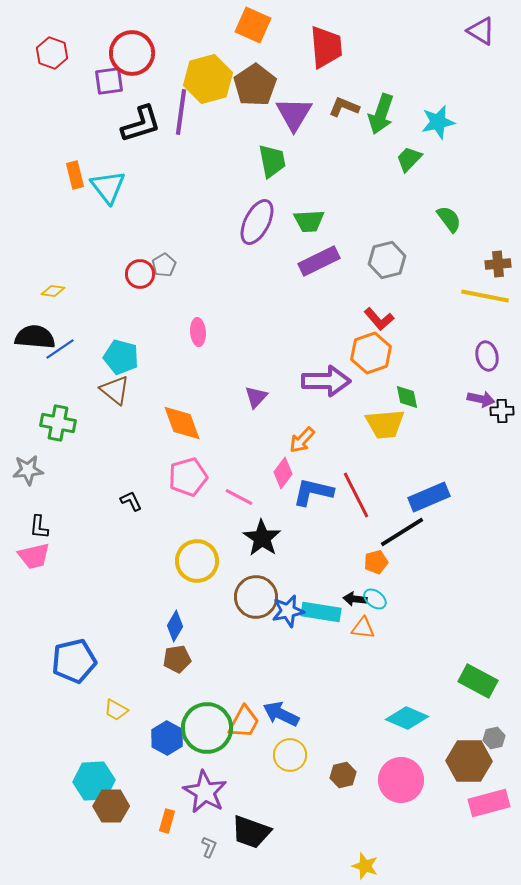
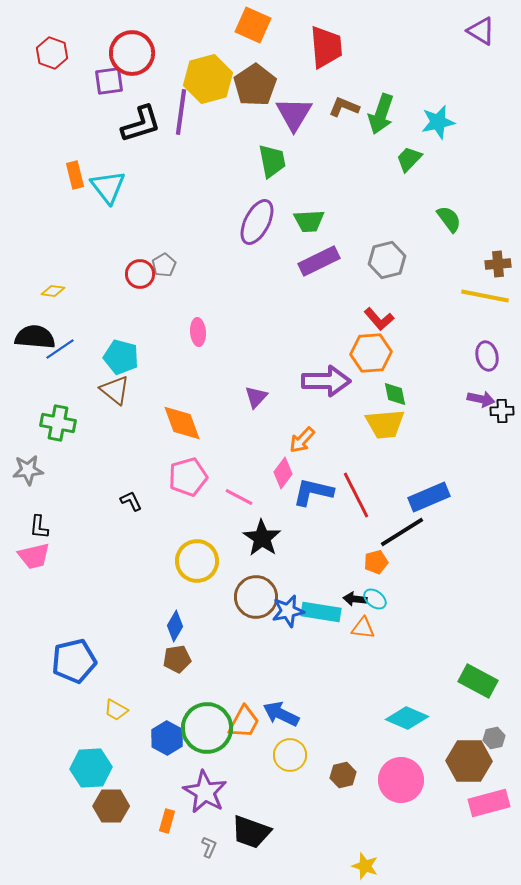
orange hexagon at (371, 353): rotated 15 degrees clockwise
green diamond at (407, 397): moved 12 px left, 3 px up
cyan hexagon at (94, 781): moved 3 px left, 13 px up
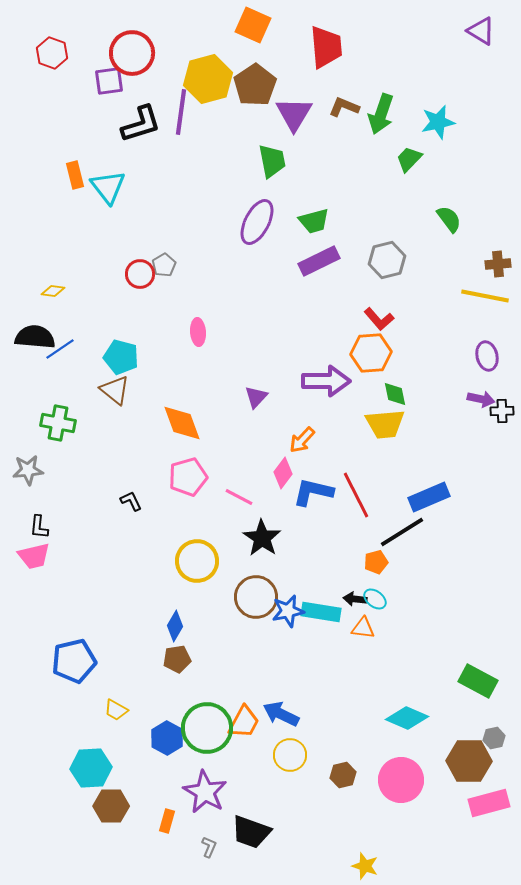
green trapezoid at (309, 221): moved 5 px right; rotated 12 degrees counterclockwise
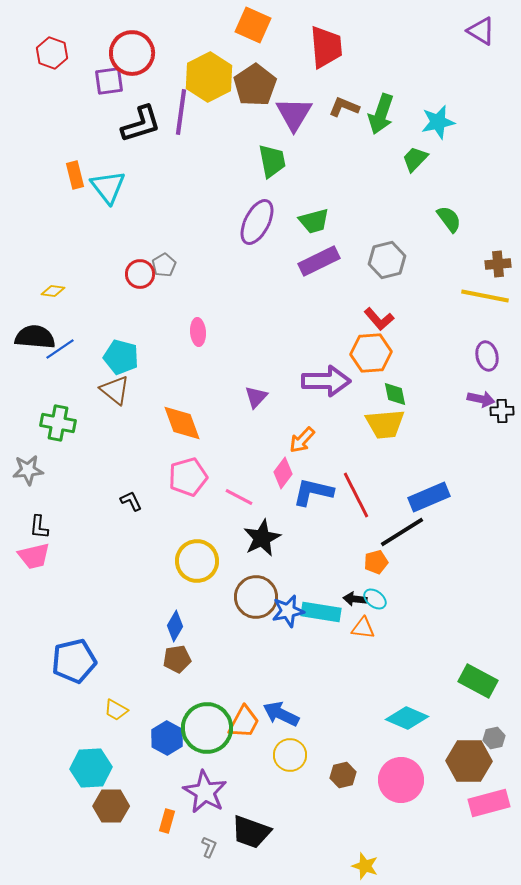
yellow hexagon at (208, 79): moved 1 px right, 2 px up; rotated 12 degrees counterclockwise
green trapezoid at (409, 159): moved 6 px right
black star at (262, 538): rotated 12 degrees clockwise
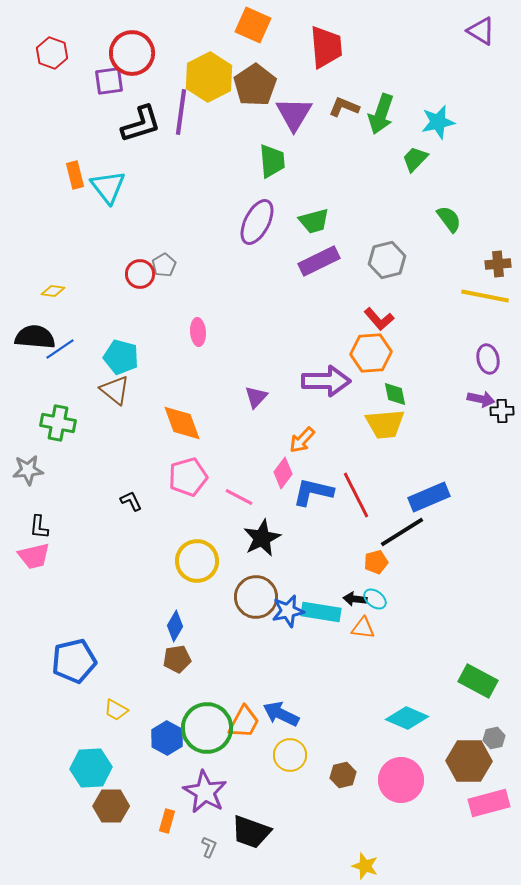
green trapezoid at (272, 161): rotated 6 degrees clockwise
purple ellipse at (487, 356): moved 1 px right, 3 px down
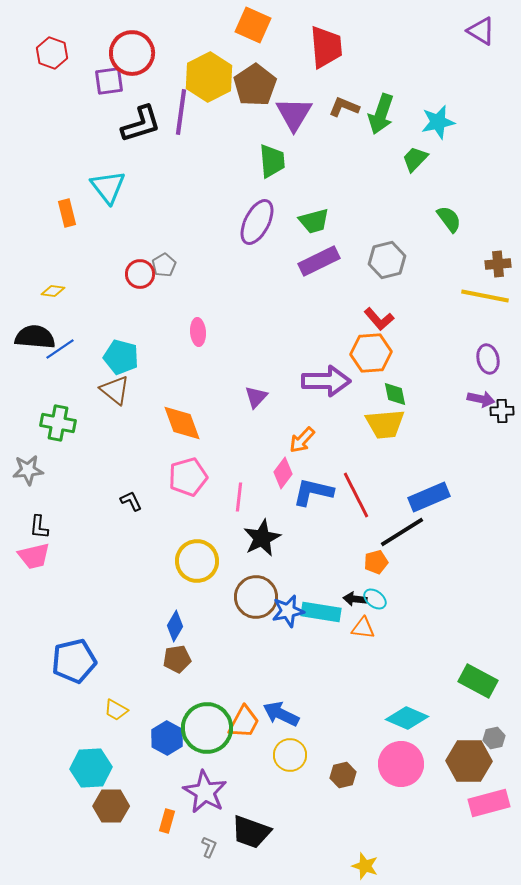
orange rectangle at (75, 175): moved 8 px left, 38 px down
pink line at (239, 497): rotated 68 degrees clockwise
pink circle at (401, 780): moved 16 px up
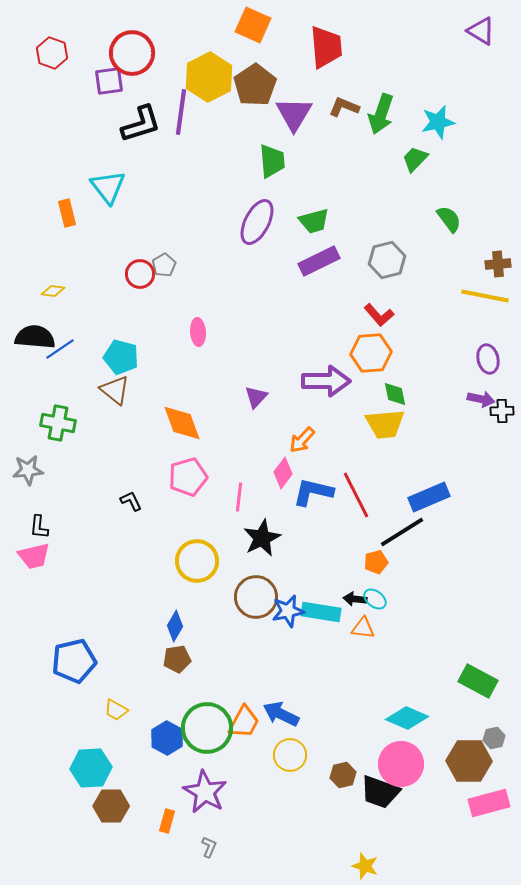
red L-shape at (379, 319): moved 4 px up
black trapezoid at (251, 832): moved 129 px right, 40 px up
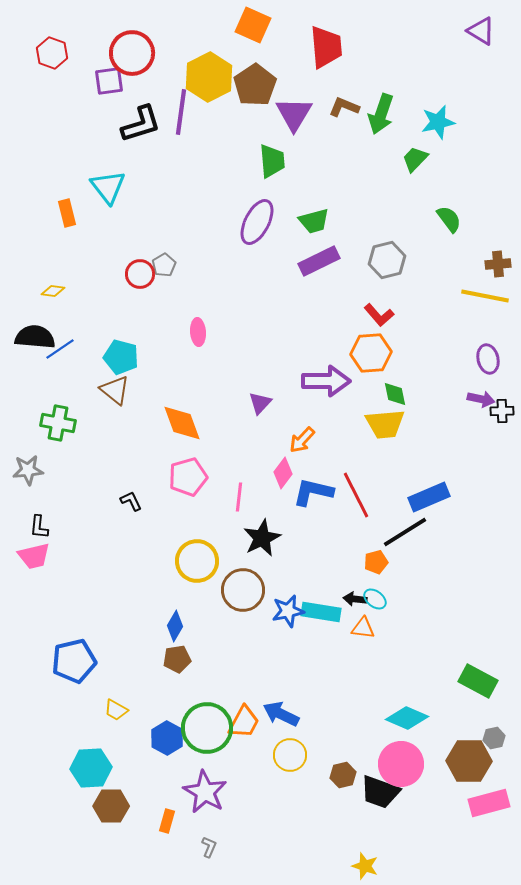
purple triangle at (256, 397): moved 4 px right, 6 px down
black line at (402, 532): moved 3 px right
brown circle at (256, 597): moved 13 px left, 7 px up
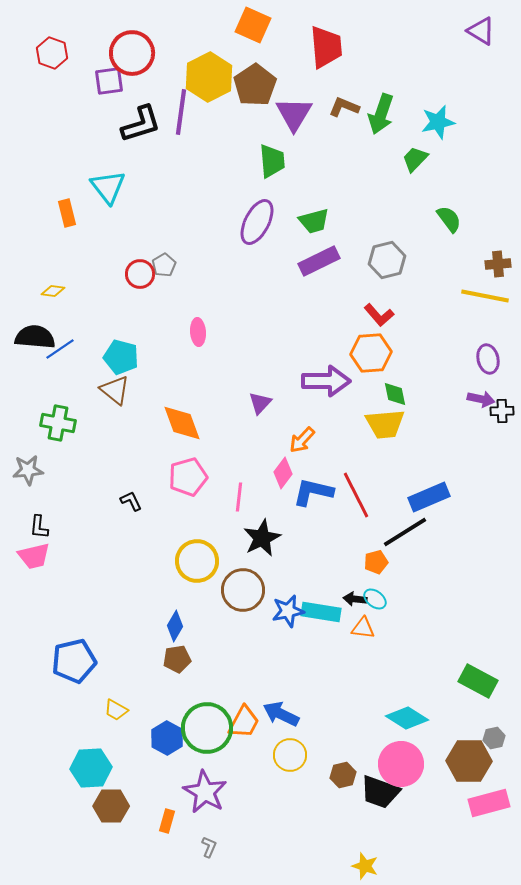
cyan diamond at (407, 718): rotated 9 degrees clockwise
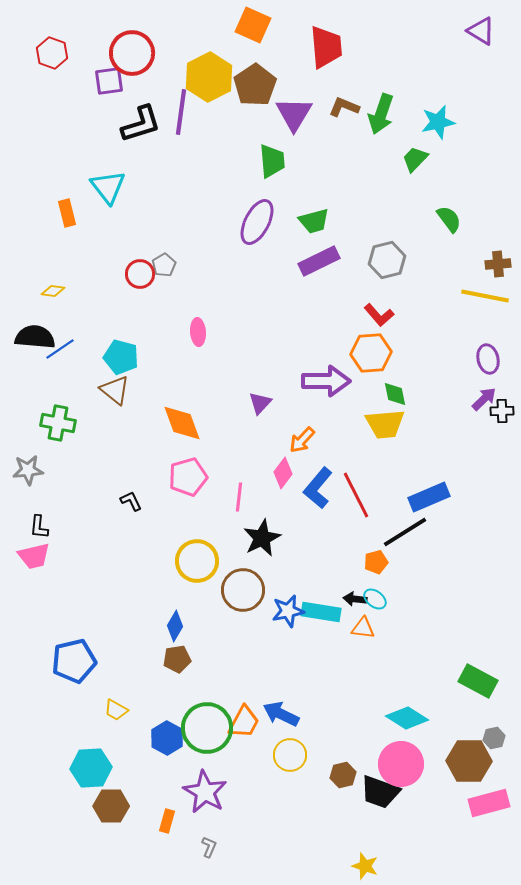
purple arrow at (481, 399): moved 3 px right; rotated 56 degrees counterclockwise
blue L-shape at (313, 492): moved 5 px right, 4 px up; rotated 63 degrees counterclockwise
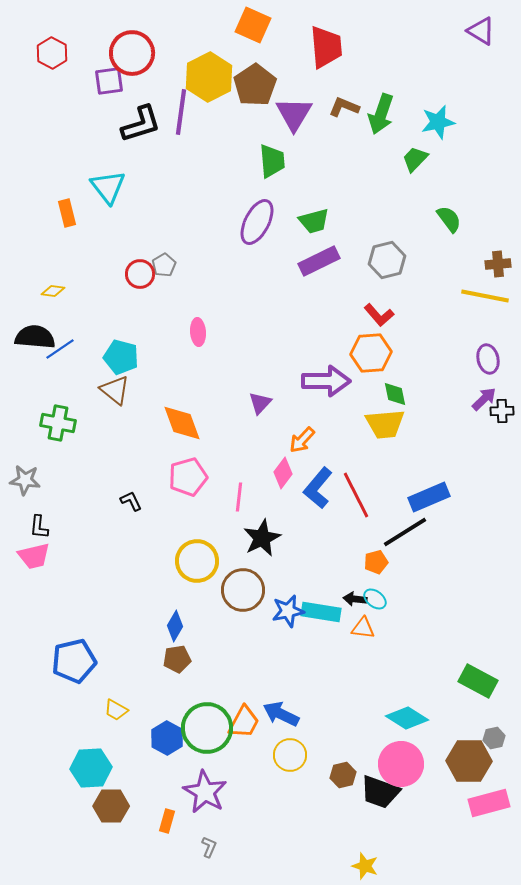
red hexagon at (52, 53): rotated 8 degrees clockwise
gray star at (28, 470): moved 3 px left, 10 px down; rotated 12 degrees clockwise
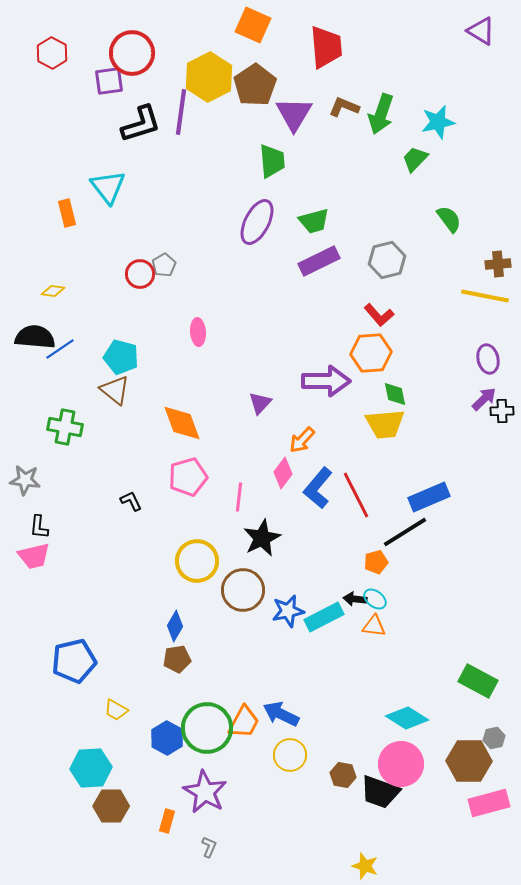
green cross at (58, 423): moved 7 px right, 4 px down
cyan rectangle at (321, 612): moved 3 px right, 5 px down; rotated 36 degrees counterclockwise
orange triangle at (363, 628): moved 11 px right, 2 px up
brown hexagon at (343, 775): rotated 25 degrees clockwise
